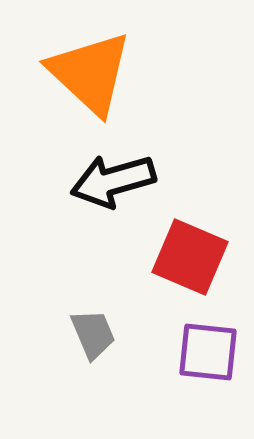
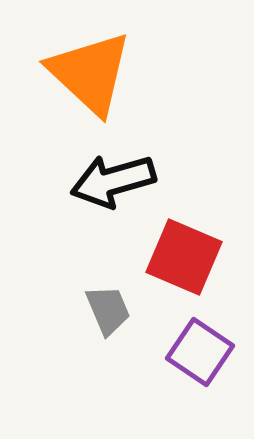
red square: moved 6 px left
gray trapezoid: moved 15 px right, 24 px up
purple square: moved 8 px left; rotated 28 degrees clockwise
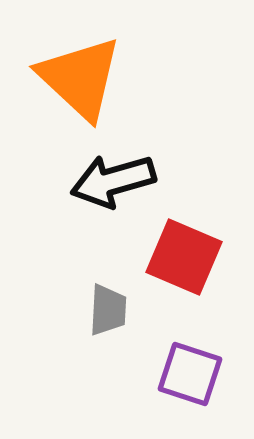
orange triangle: moved 10 px left, 5 px down
gray trapezoid: rotated 26 degrees clockwise
purple square: moved 10 px left, 22 px down; rotated 16 degrees counterclockwise
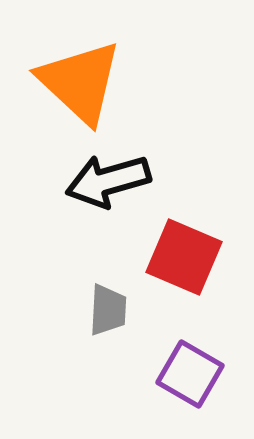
orange triangle: moved 4 px down
black arrow: moved 5 px left
purple square: rotated 12 degrees clockwise
